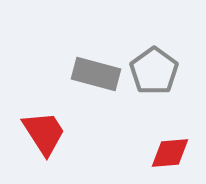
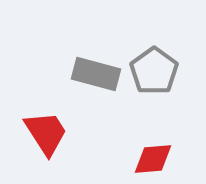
red trapezoid: moved 2 px right
red diamond: moved 17 px left, 6 px down
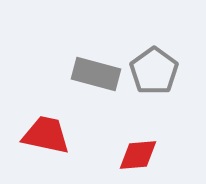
red trapezoid: moved 2 px down; rotated 45 degrees counterclockwise
red diamond: moved 15 px left, 4 px up
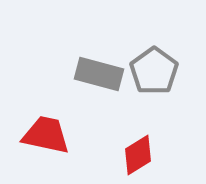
gray rectangle: moved 3 px right
red diamond: rotated 27 degrees counterclockwise
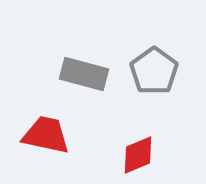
gray rectangle: moved 15 px left
red diamond: rotated 9 degrees clockwise
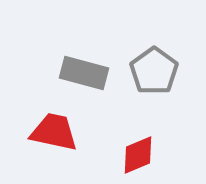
gray rectangle: moved 1 px up
red trapezoid: moved 8 px right, 3 px up
